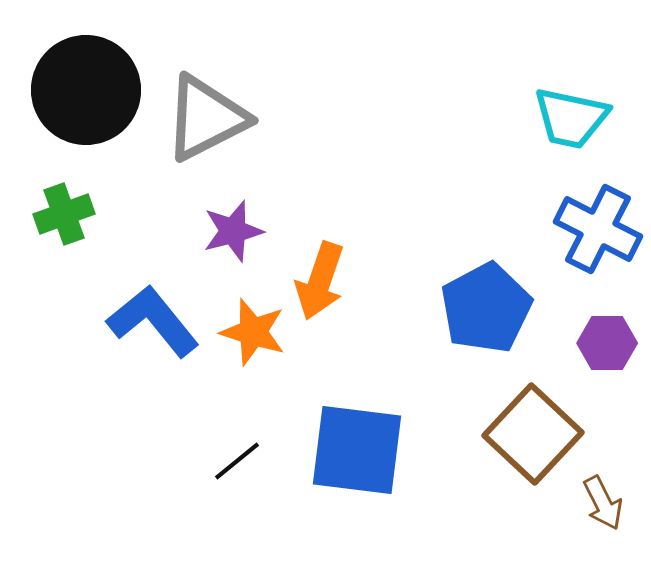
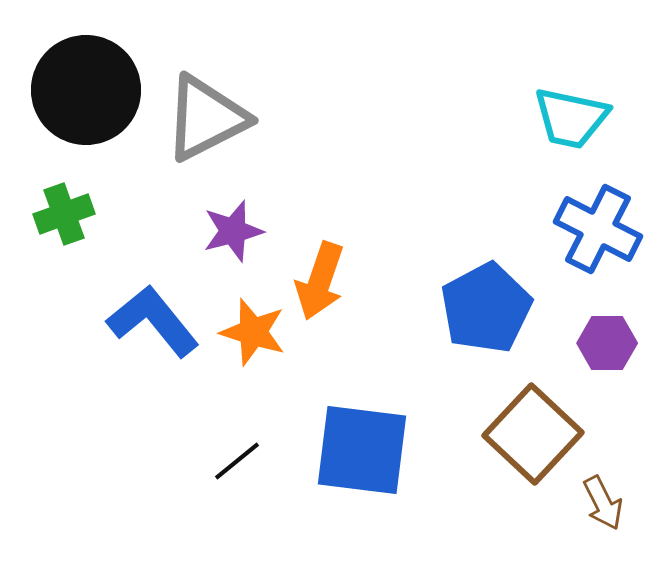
blue square: moved 5 px right
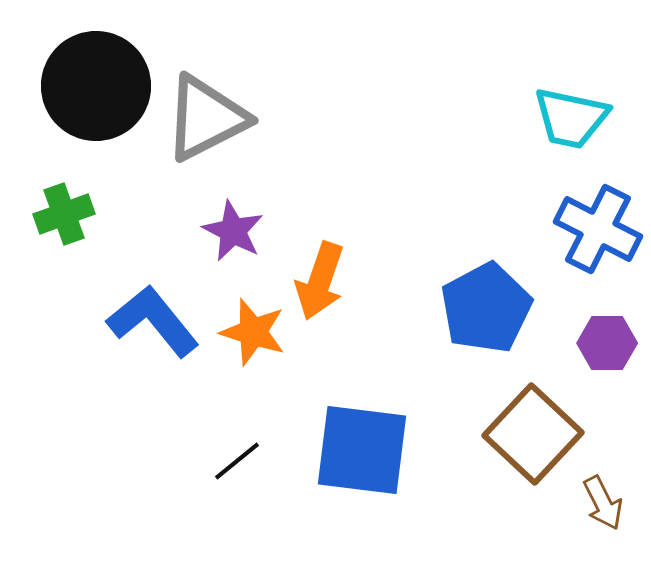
black circle: moved 10 px right, 4 px up
purple star: rotated 30 degrees counterclockwise
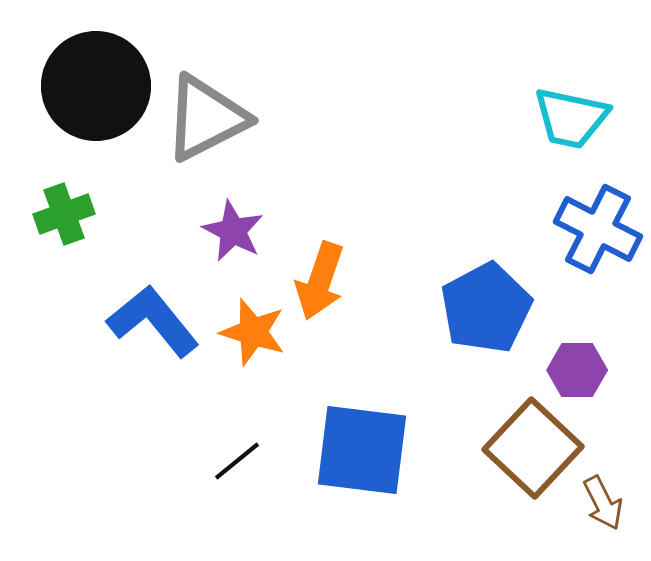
purple hexagon: moved 30 px left, 27 px down
brown square: moved 14 px down
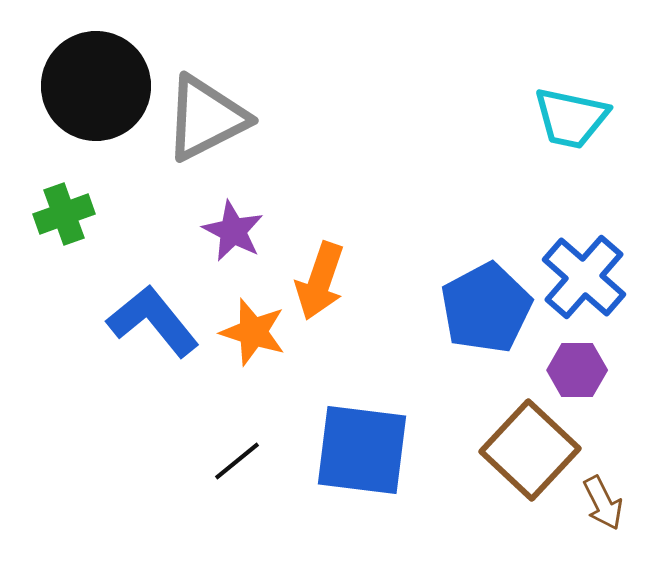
blue cross: moved 14 px left, 48 px down; rotated 14 degrees clockwise
brown square: moved 3 px left, 2 px down
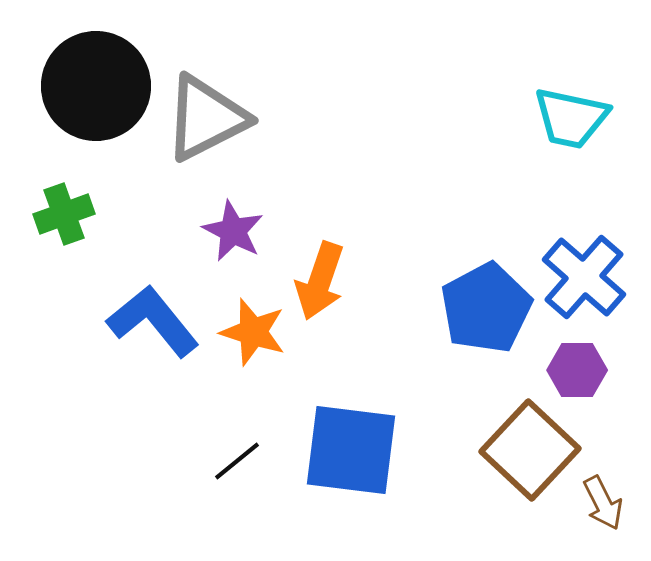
blue square: moved 11 px left
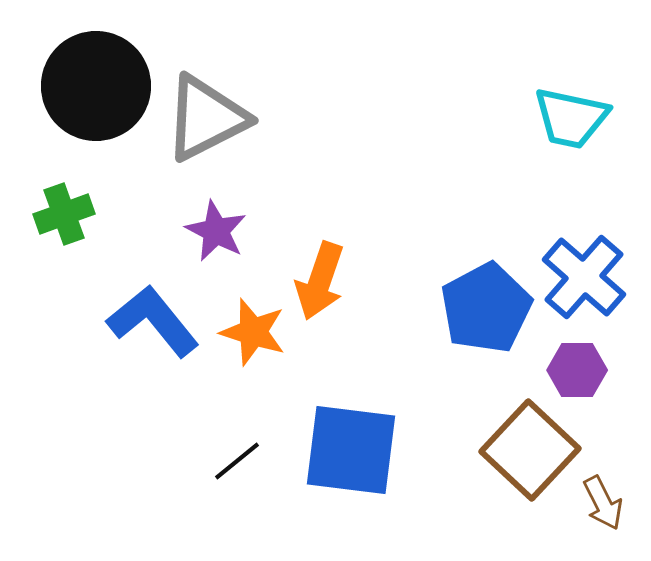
purple star: moved 17 px left
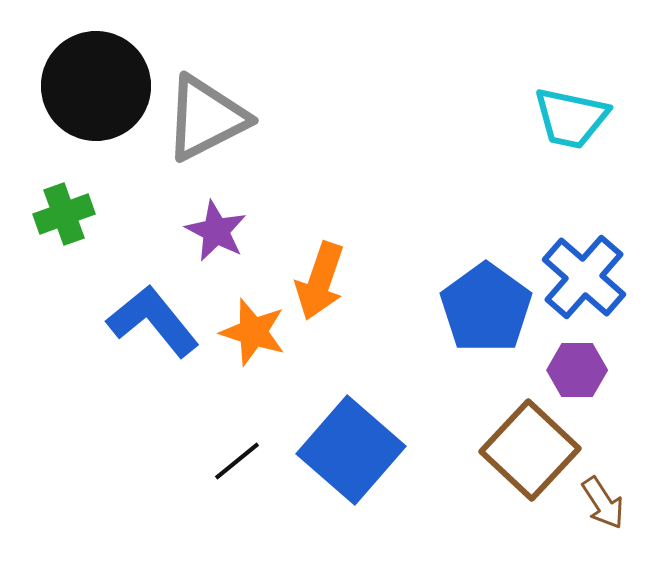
blue pentagon: rotated 8 degrees counterclockwise
blue square: rotated 34 degrees clockwise
brown arrow: rotated 6 degrees counterclockwise
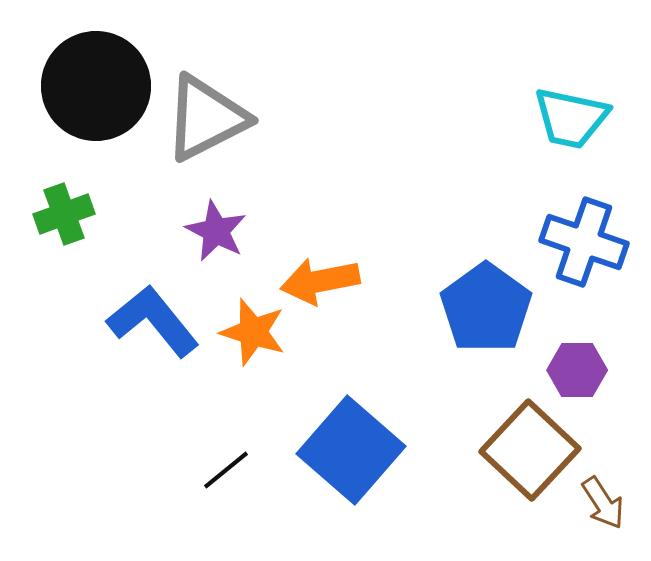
blue cross: moved 35 px up; rotated 22 degrees counterclockwise
orange arrow: rotated 60 degrees clockwise
black line: moved 11 px left, 9 px down
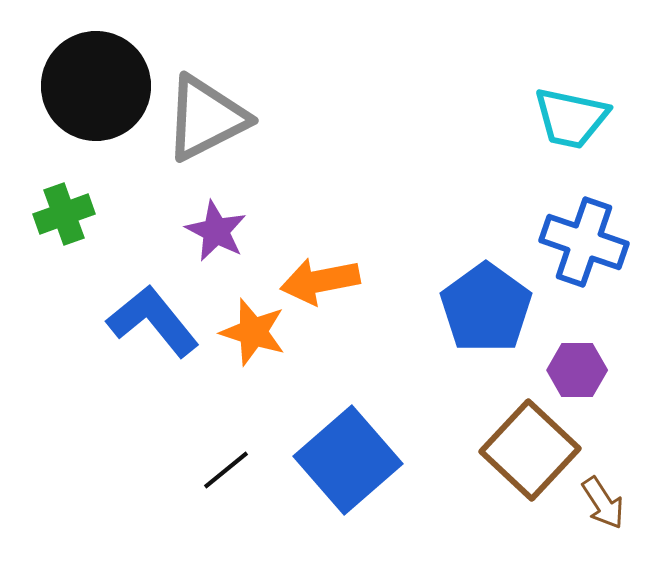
blue square: moved 3 px left, 10 px down; rotated 8 degrees clockwise
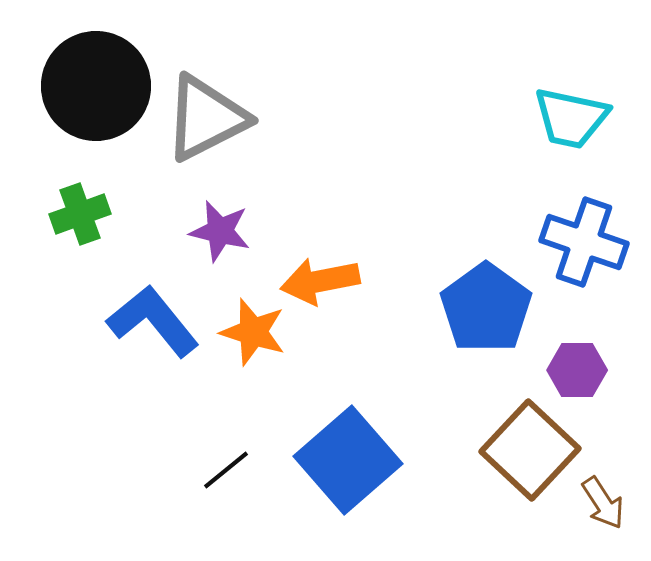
green cross: moved 16 px right
purple star: moved 4 px right; rotated 14 degrees counterclockwise
